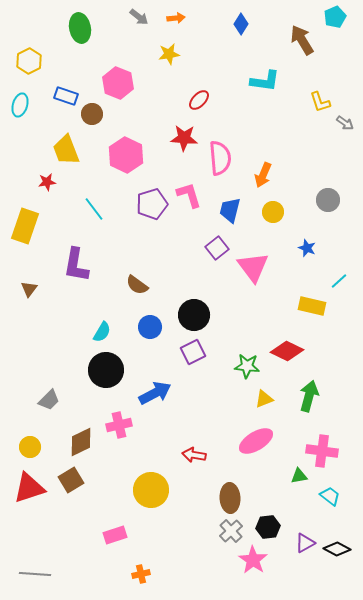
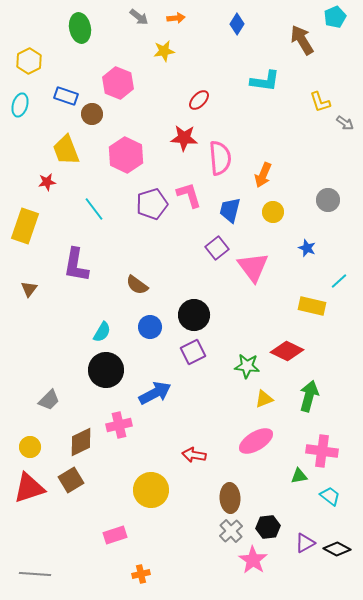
blue diamond at (241, 24): moved 4 px left
yellow star at (169, 54): moved 5 px left, 3 px up
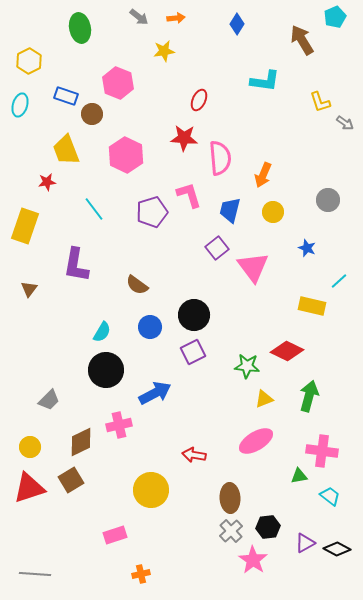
red ellipse at (199, 100): rotated 20 degrees counterclockwise
purple pentagon at (152, 204): moved 8 px down
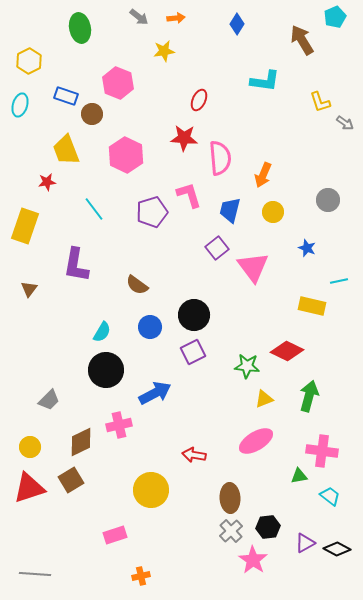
cyan line at (339, 281): rotated 30 degrees clockwise
orange cross at (141, 574): moved 2 px down
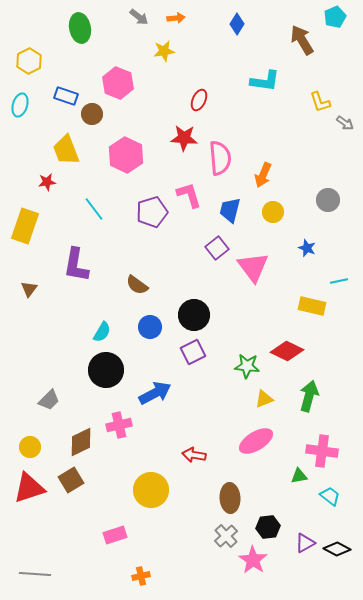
gray cross at (231, 531): moved 5 px left, 5 px down
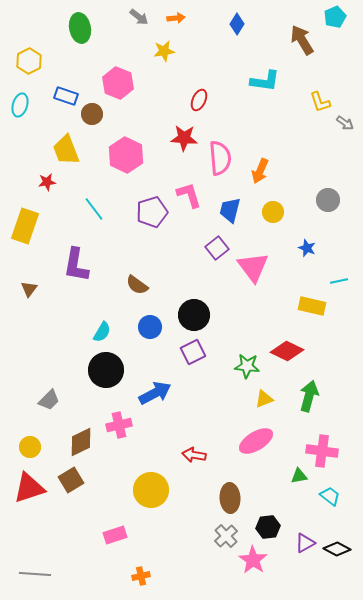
orange arrow at (263, 175): moved 3 px left, 4 px up
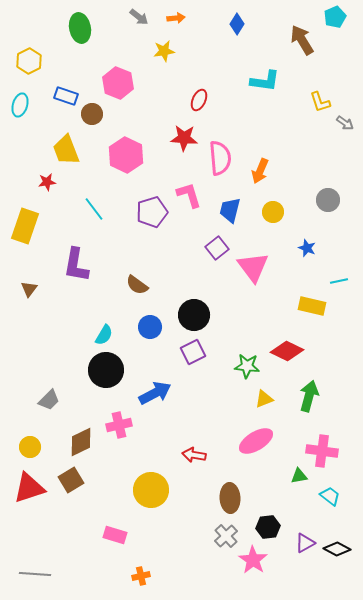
cyan semicircle at (102, 332): moved 2 px right, 3 px down
pink rectangle at (115, 535): rotated 35 degrees clockwise
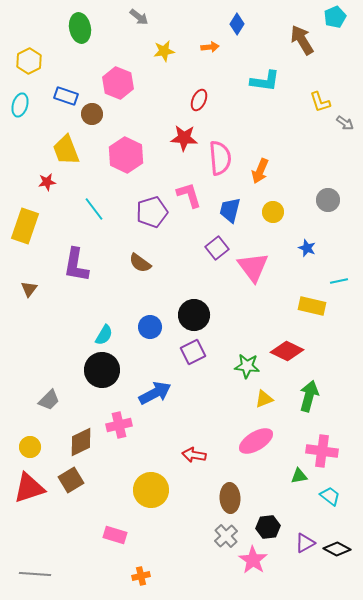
orange arrow at (176, 18): moved 34 px right, 29 px down
brown semicircle at (137, 285): moved 3 px right, 22 px up
black circle at (106, 370): moved 4 px left
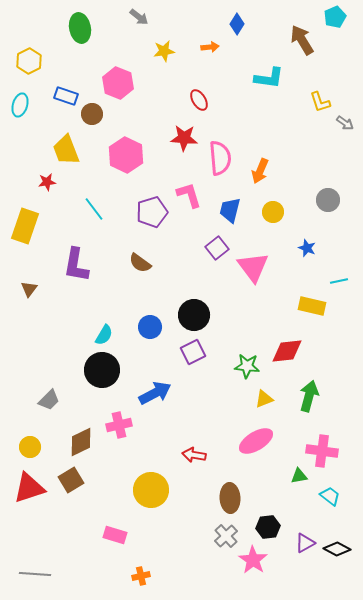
cyan L-shape at (265, 81): moved 4 px right, 3 px up
red ellipse at (199, 100): rotated 55 degrees counterclockwise
red diamond at (287, 351): rotated 32 degrees counterclockwise
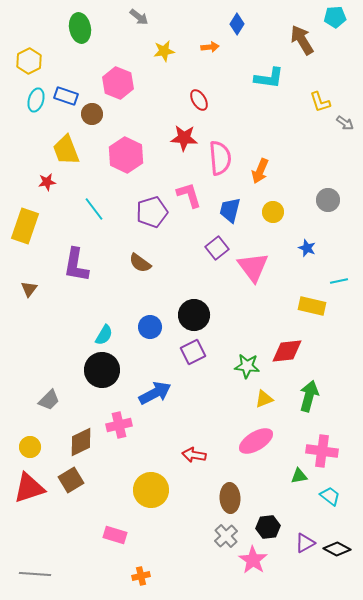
cyan pentagon at (335, 17): rotated 20 degrees clockwise
cyan ellipse at (20, 105): moved 16 px right, 5 px up
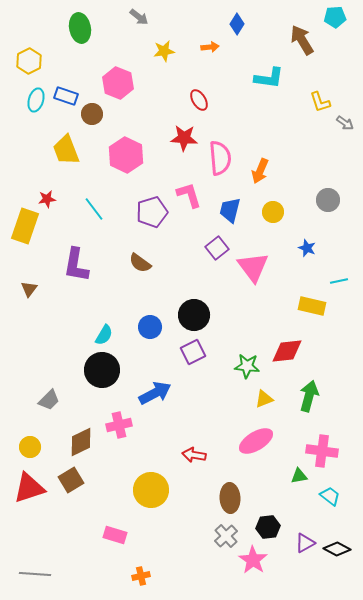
red star at (47, 182): moved 17 px down
